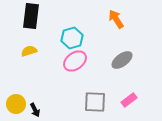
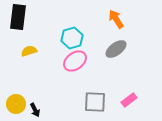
black rectangle: moved 13 px left, 1 px down
gray ellipse: moved 6 px left, 11 px up
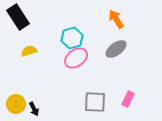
black rectangle: rotated 40 degrees counterclockwise
pink ellipse: moved 1 px right, 3 px up
pink rectangle: moved 1 px left, 1 px up; rotated 28 degrees counterclockwise
black arrow: moved 1 px left, 1 px up
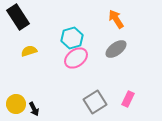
gray square: rotated 35 degrees counterclockwise
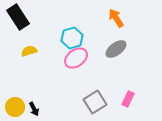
orange arrow: moved 1 px up
yellow circle: moved 1 px left, 3 px down
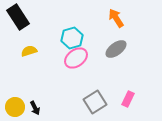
black arrow: moved 1 px right, 1 px up
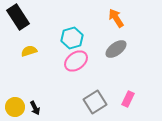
pink ellipse: moved 3 px down
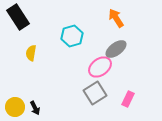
cyan hexagon: moved 2 px up
yellow semicircle: moved 2 px right, 2 px down; rotated 63 degrees counterclockwise
pink ellipse: moved 24 px right, 6 px down
gray square: moved 9 px up
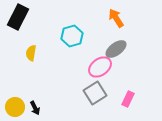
black rectangle: rotated 60 degrees clockwise
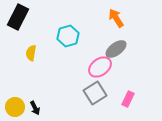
cyan hexagon: moved 4 px left
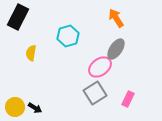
gray ellipse: rotated 20 degrees counterclockwise
black arrow: rotated 32 degrees counterclockwise
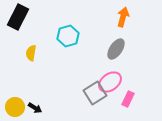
orange arrow: moved 7 px right, 1 px up; rotated 48 degrees clockwise
pink ellipse: moved 10 px right, 15 px down
